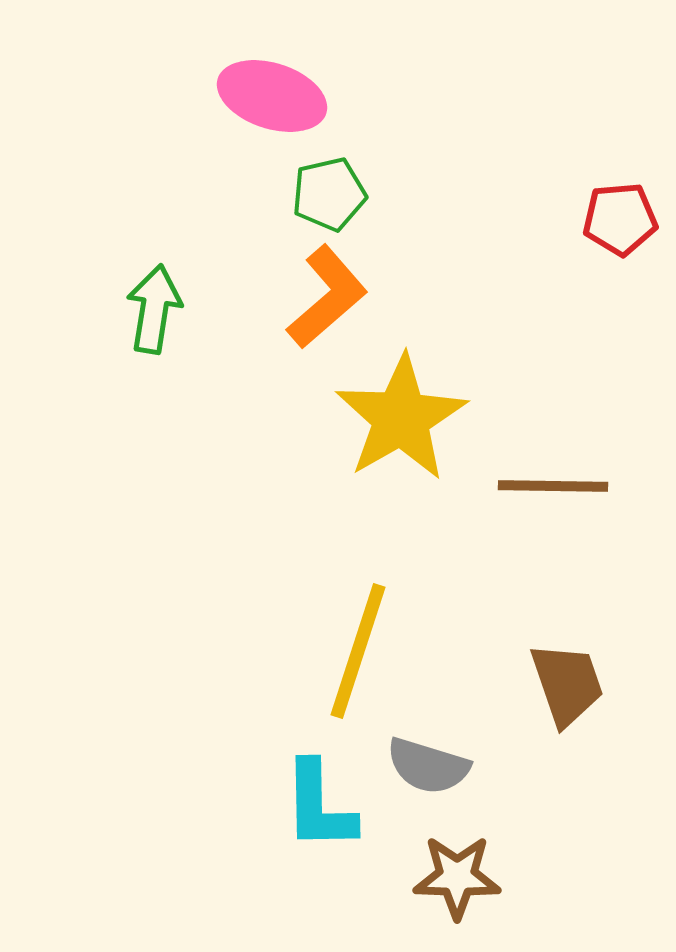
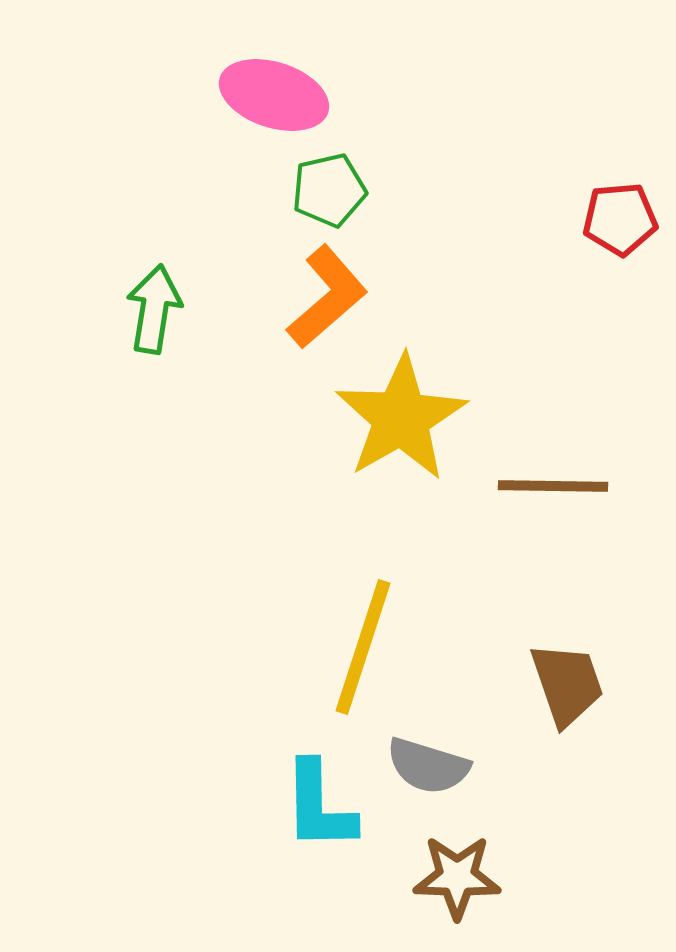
pink ellipse: moved 2 px right, 1 px up
green pentagon: moved 4 px up
yellow line: moved 5 px right, 4 px up
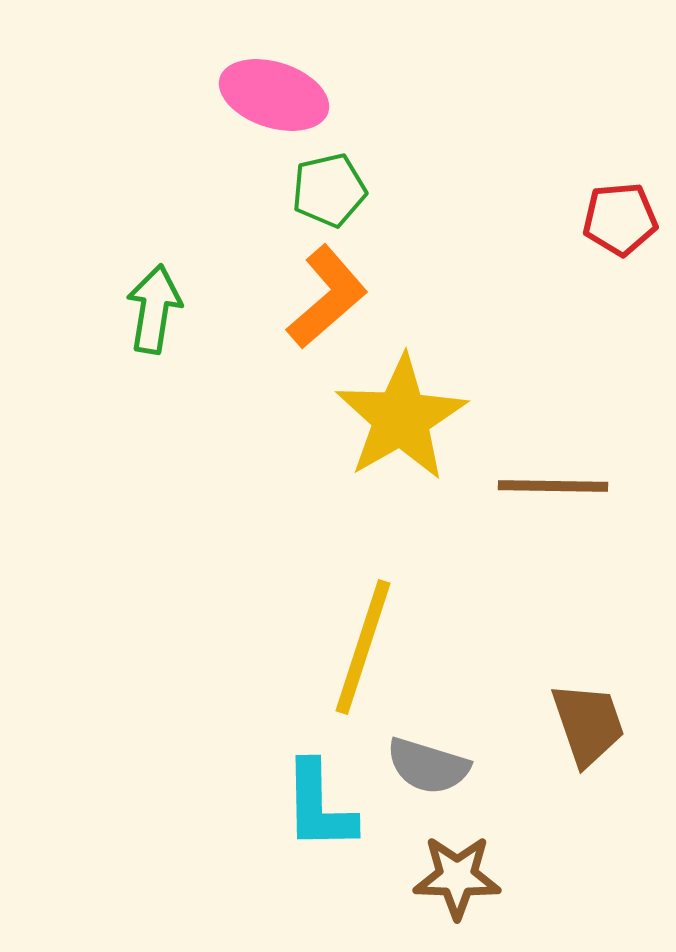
brown trapezoid: moved 21 px right, 40 px down
